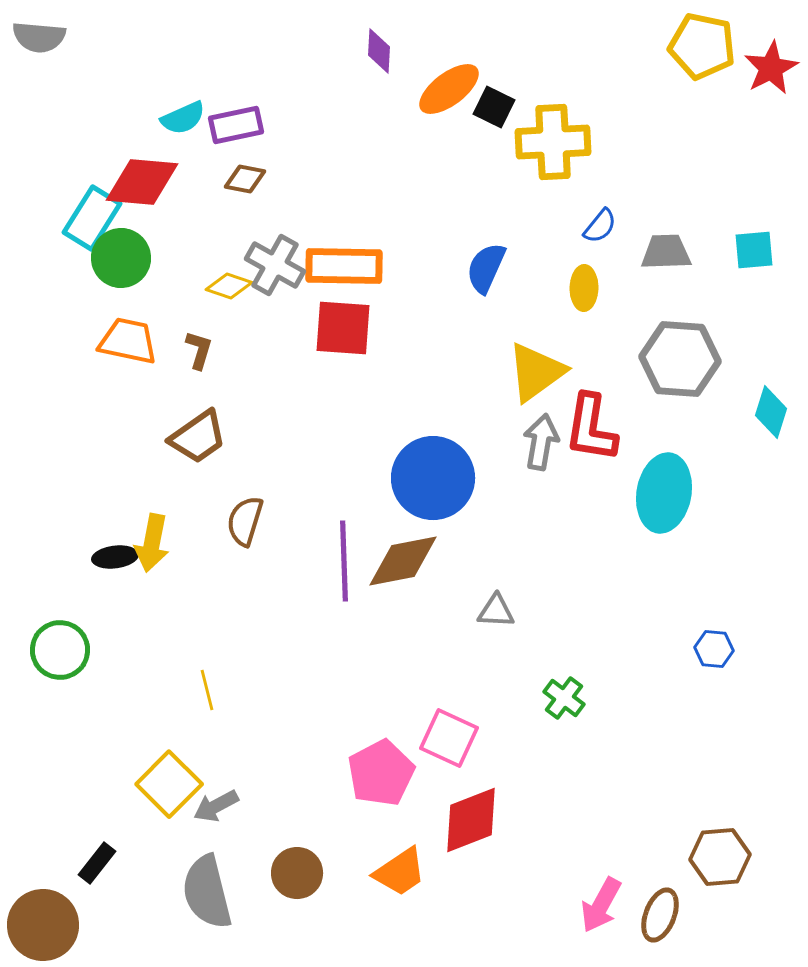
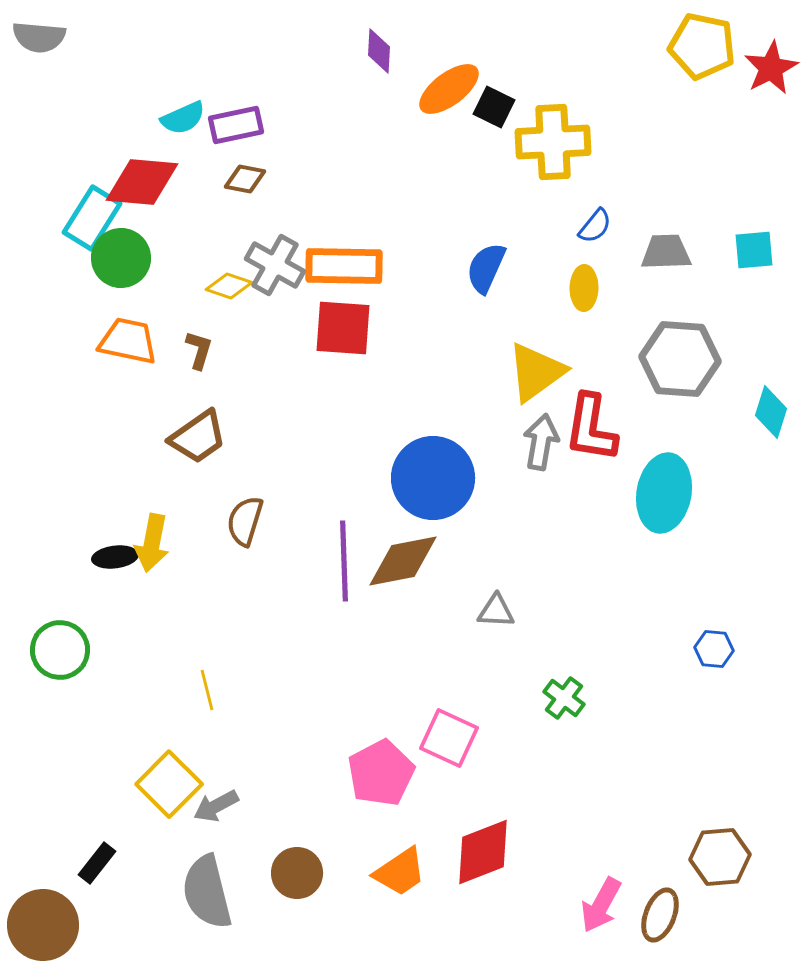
blue semicircle at (600, 226): moved 5 px left
red diamond at (471, 820): moved 12 px right, 32 px down
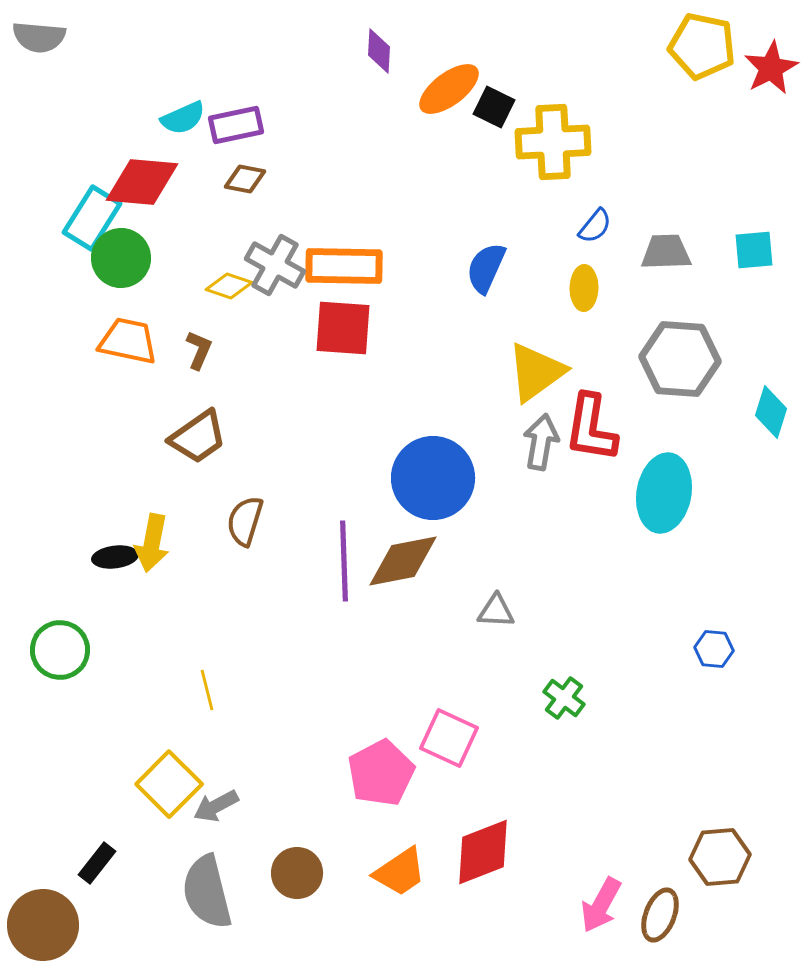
brown L-shape at (199, 350): rotated 6 degrees clockwise
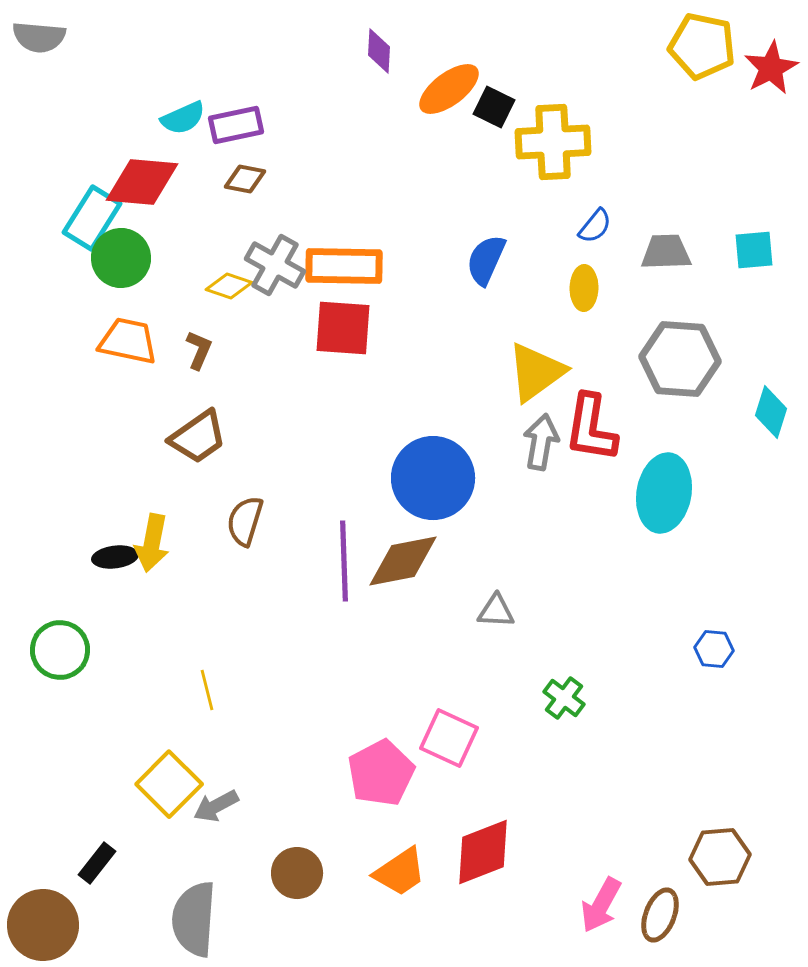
blue semicircle at (486, 268): moved 8 px up
gray semicircle at (207, 892): moved 13 px left, 27 px down; rotated 18 degrees clockwise
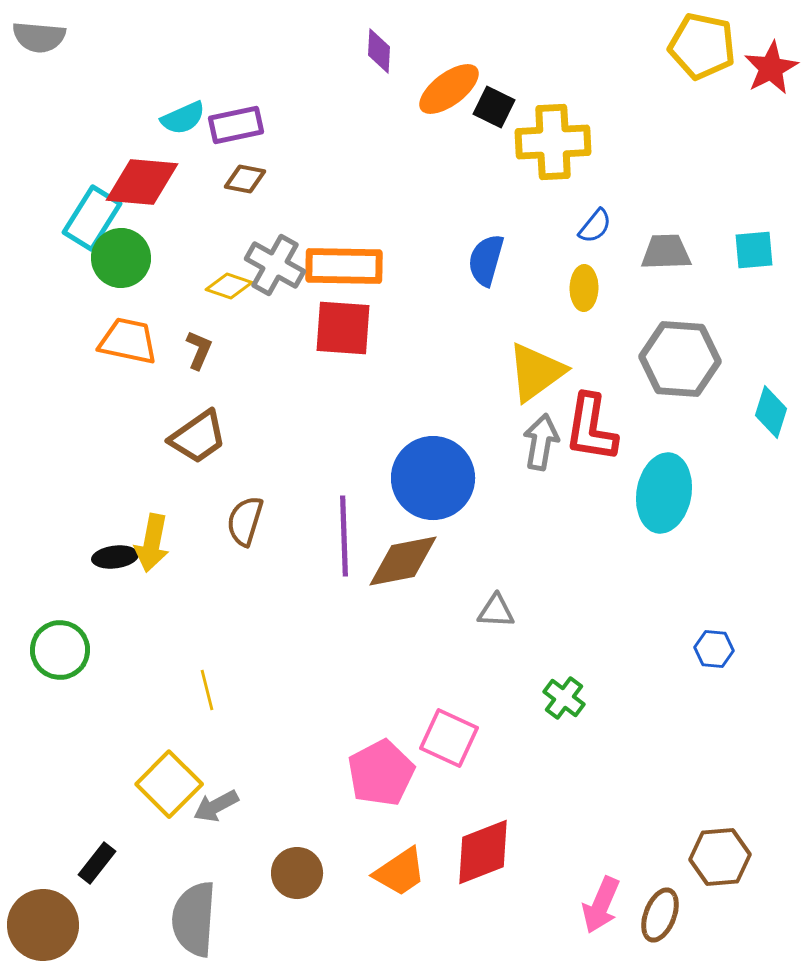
blue semicircle at (486, 260): rotated 8 degrees counterclockwise
purple line at (344, 561): moved 25 px up
pink arrow at (601, 905): rotated 6 degrees counterclockwise
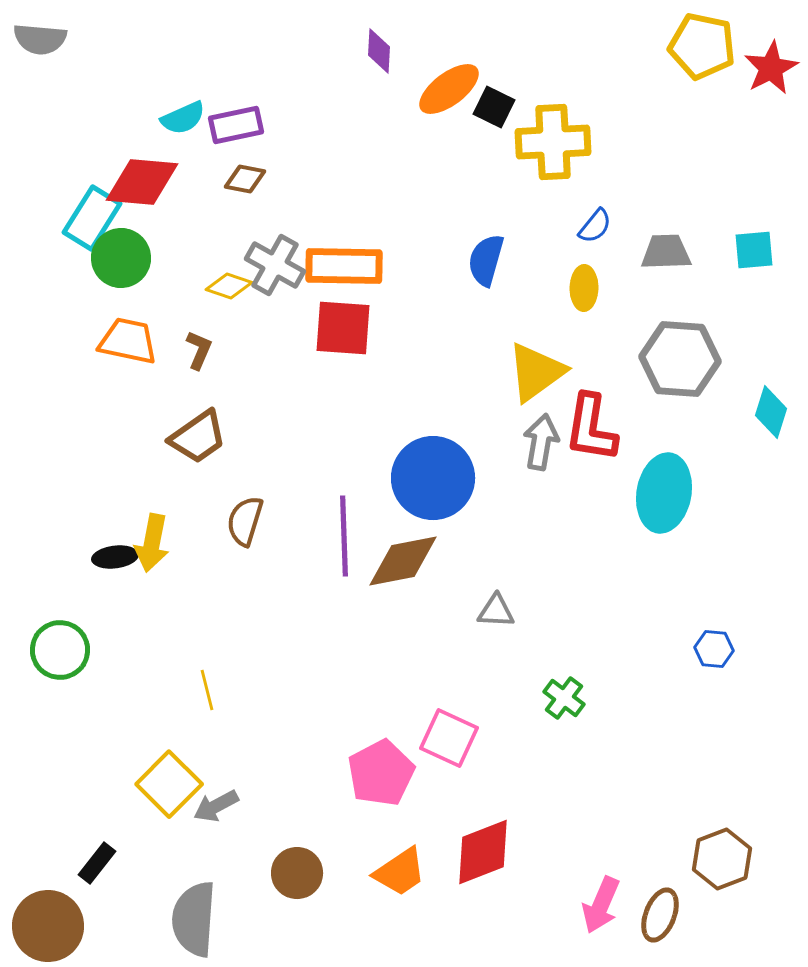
gray semicircle at (39, 37): moved 1 px right, 2 px down
brown hexagon at (720, 857): moved 2 px right, 2 px down; rotated 16 degrees counterclockwise
brown circle at (43, 925): moved 5 px right, 1 px down
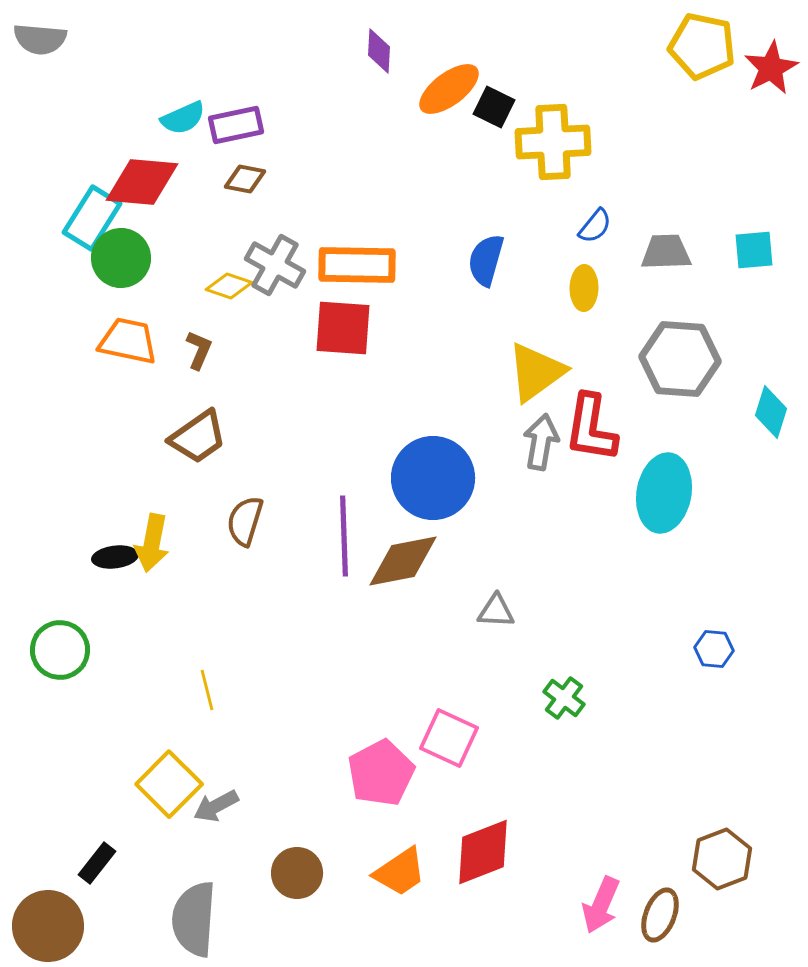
orange rectangle at (344, 266): moved 13 px right, 1 px up
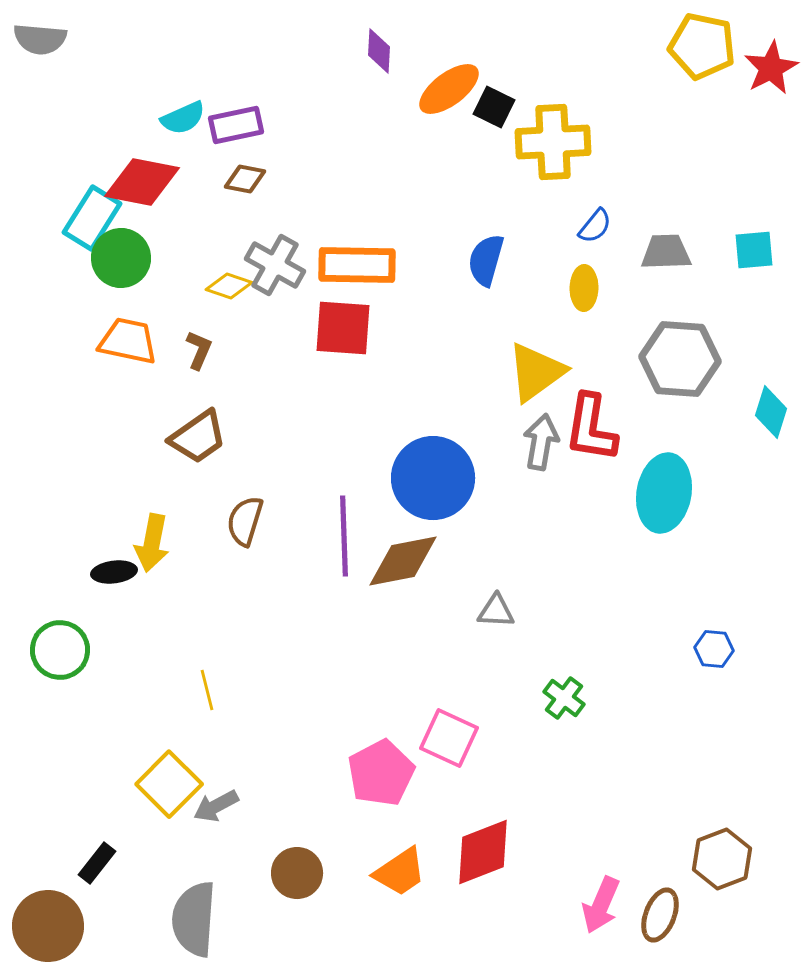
red diamond at (142, 182): rotated 6 degrees clockwise
black ellipse at (115, 557): moved 1 px left, 15 px down
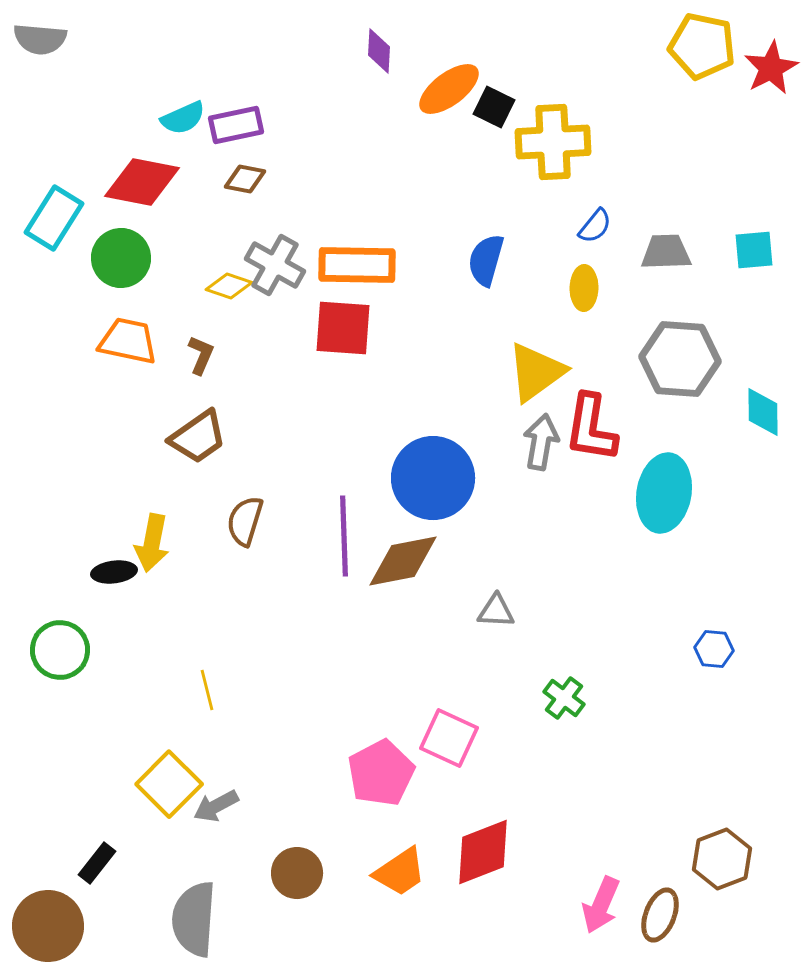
cyan rectangle at (92, 218): moved 38 px left
brown L-shape at (199, 350): moved 2 px right, 5 px down
cyan diamond at (771, 412): moved 8 px left; rotated 18 degrees counterclockwise
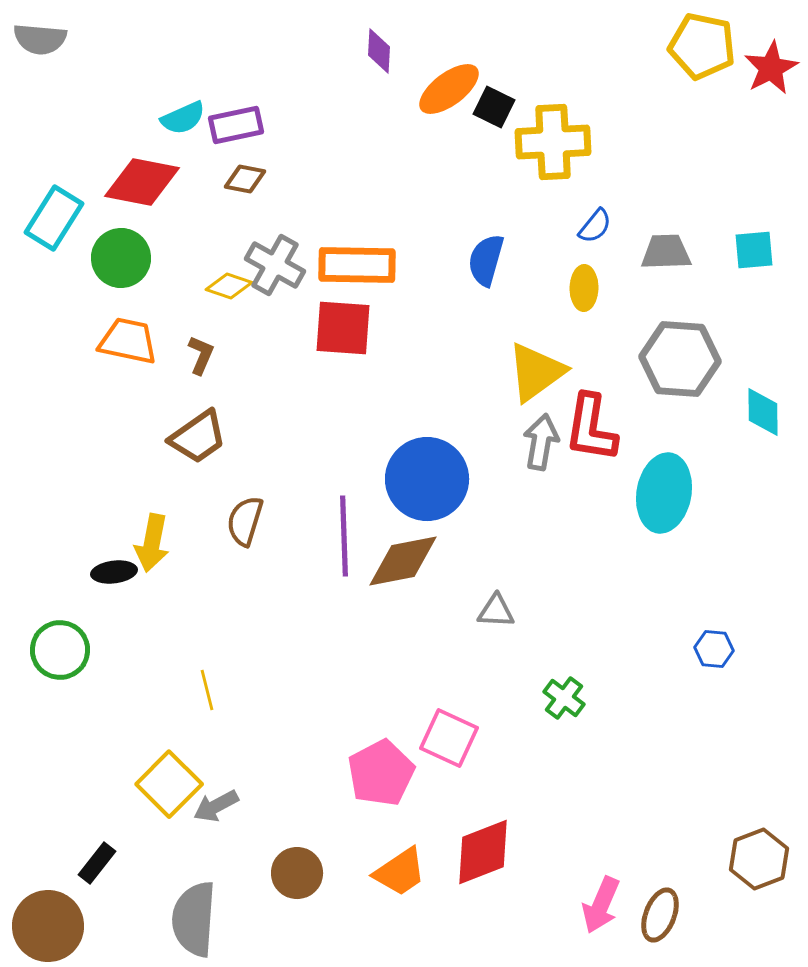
blue circle at (433, 478): moved 6 px left, 1 px down
brown hexagon at (722, 859): moved 37 px right
